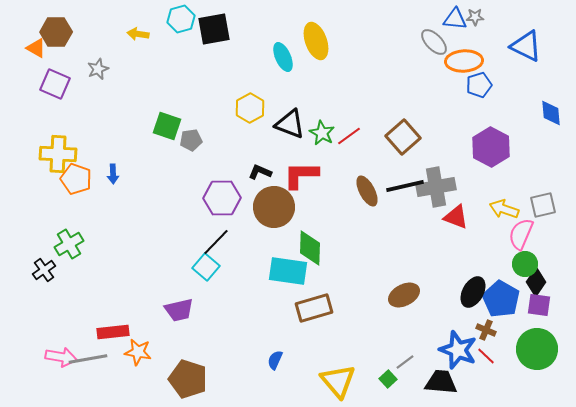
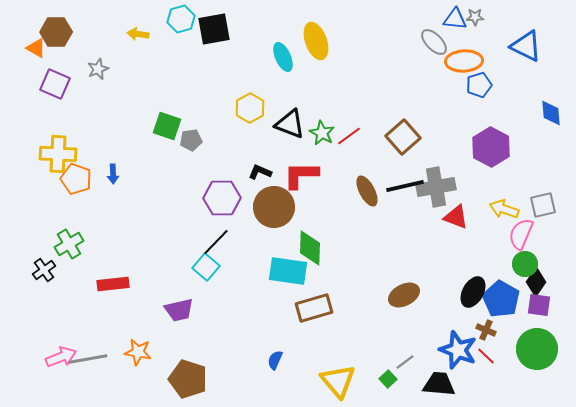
red rectangle at (113, 332): moved 48 px up
pink arrow at (61, 357): rotated 32 degrees counterclockwise
black trapezoid at (441, 382): moved 2 px left, 2 px down
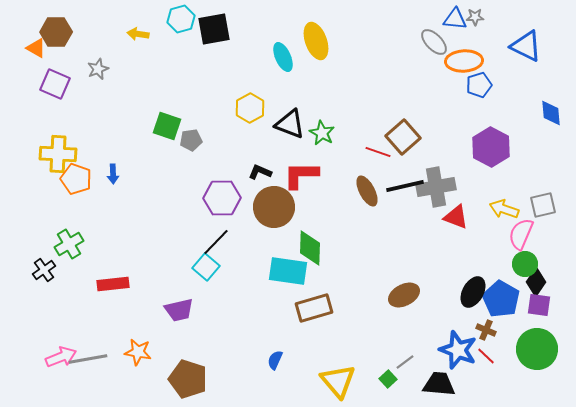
red line at (349, 136): moved 29 px right, 16 px down; rotated 55 degrees clockwise
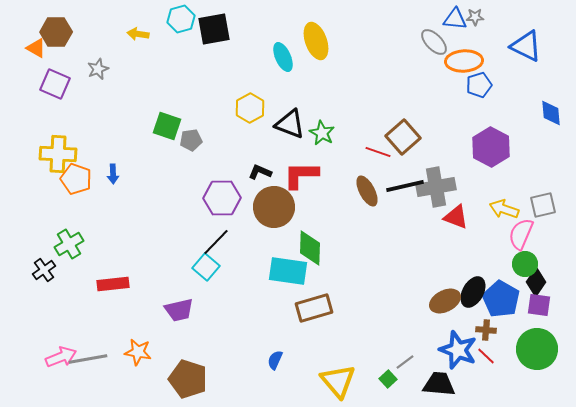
brown ellipse at (404, 295): moved 41 px right, 6 px down
brown cross at (486, 330): rotated 18 degrees counterclockwise
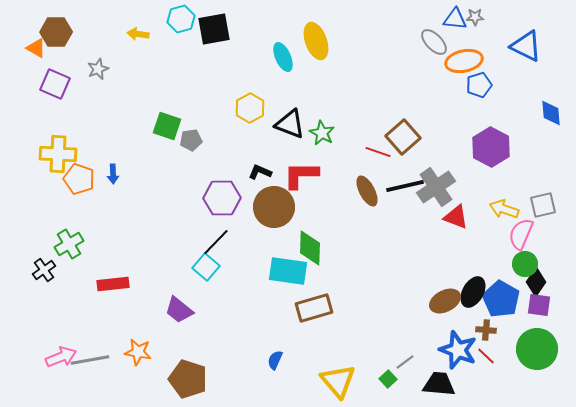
orange ellipse at (464, 61): rotated 9 degrees counterclockwise
orange pentagon at (76, 179): moved 3 px right
gray cross at (436, 187): rotated 24 degrees counterclockwise
purple trapezoid at (179, 310): rotated 52 degrees clockwise
gray line at (88, 359): moved 2 px right, 1 px down
